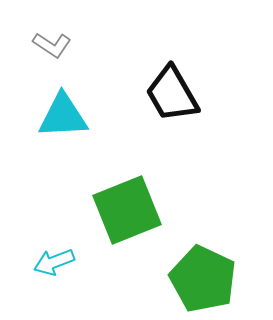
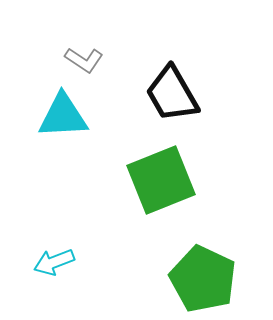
gray L-shape: moved 32 px right, 15 px down
green square: moved 34 px right, 30 px up
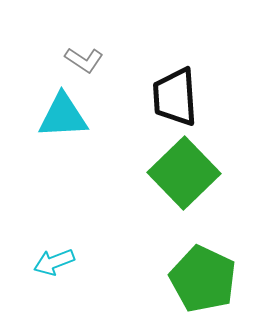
black trapezoid: moved 3 px right, 3 px down; rotated 26 degrees clockwise
green square: moved 23 px right, 7 px up; rotated 22 degrees counterclockwise
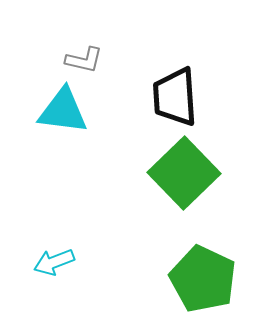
gray L-shape: rotated 21 degrees counterclockwise
cyan triangle: moved 5 px up; rotated 10 degrees clockwise
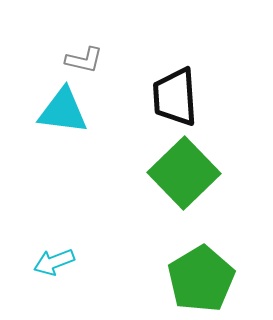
green pentagon: moved 2 px left; rotated 16 degrees clockwise
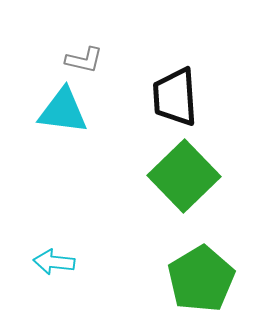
green square: moved 3 px down
cyan arrow: rotated 27 degrees clockwise
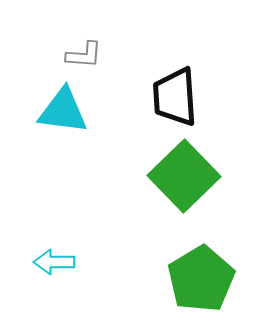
gray L-shape: moved 5 px up; rotated 9 degrees counterclockwise
cyan arrow: rotated 6 degrees counterclockwise
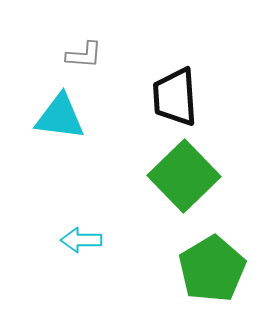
cyan triangle: moved 3 px left, 6 px down
cyan arrow: moved 27 px right, 22 px up
green pentagon: moved 11 px right, 10 px up
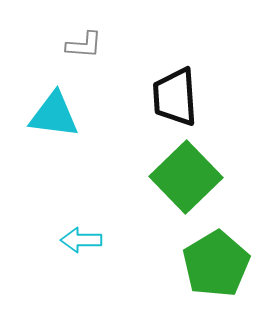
gray L-shape: moved 10 px up
cyan triangle: moved 6 px left, 2 px up
green square: moved 2 px right, 1 px down
green pentagon: moved 4 px right, 5 px up
